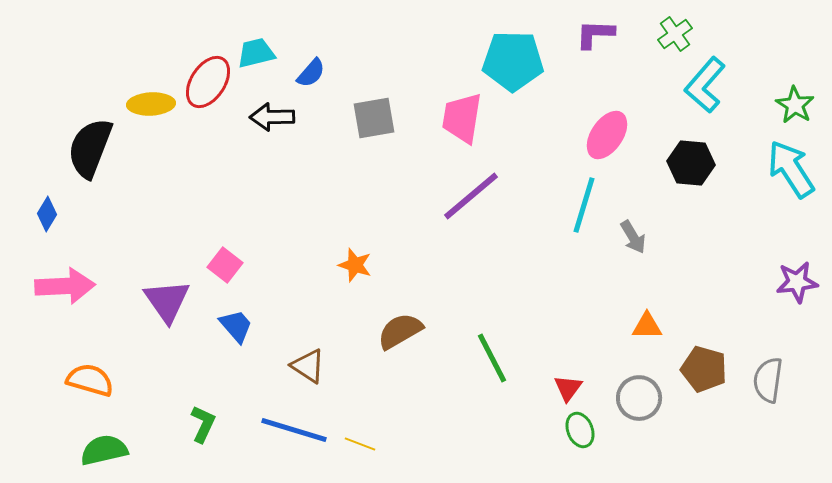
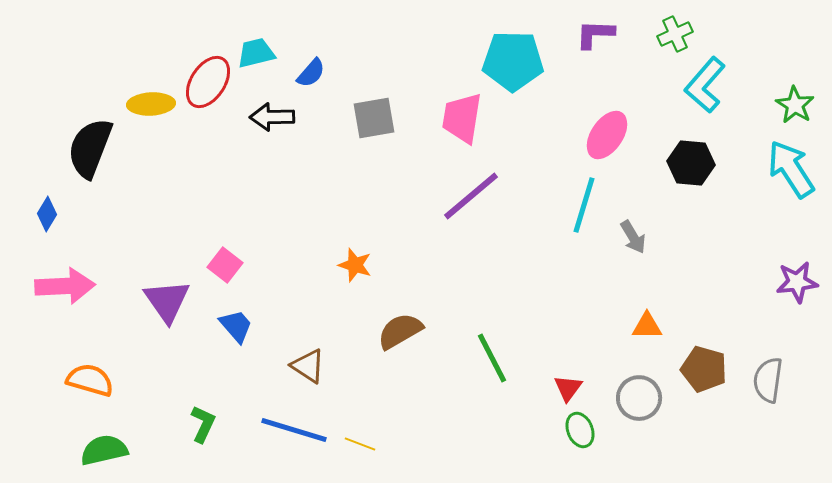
green cross: rotated 12 degrees clockwise
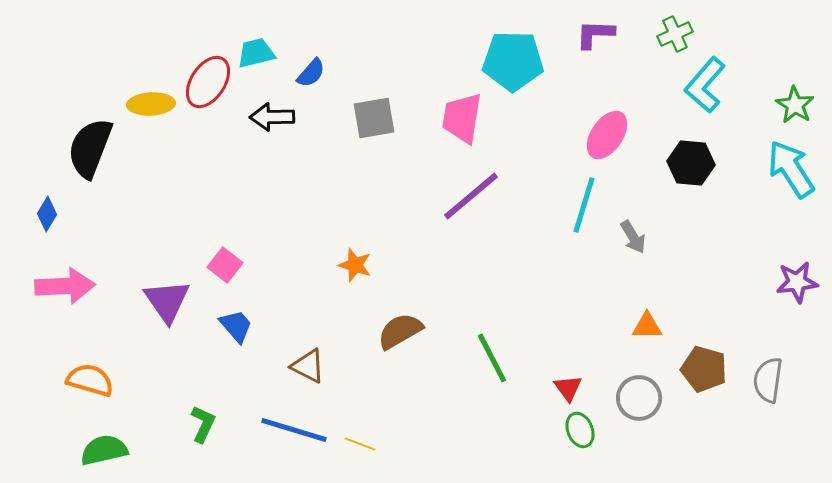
brown triangle: rotated 6 degrees counterclockwise
red triangle: rotated 12 degrees counterclockwise
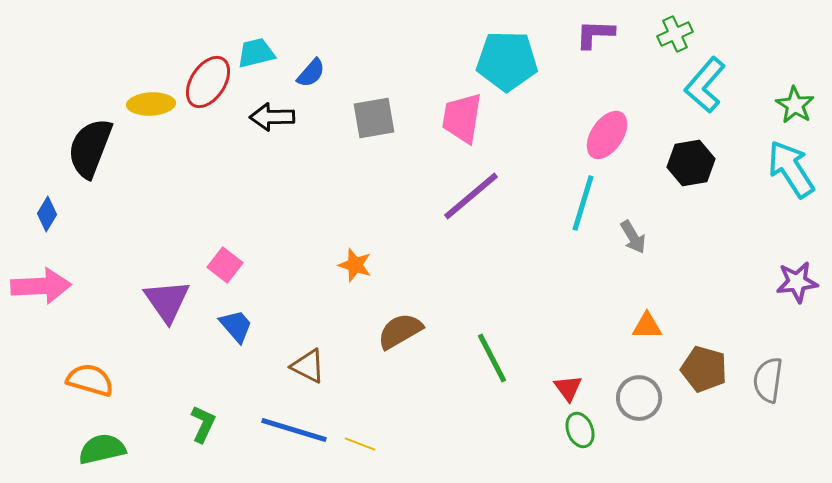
cyan pentagon: moved 6 px left
black hexagon: rotated 15 degrees counterclockwise
cyan line: moved 1 px left, 2 px up
pink arrow: moved 24 px left
green semicircle: moved 2 px left, 1 px up
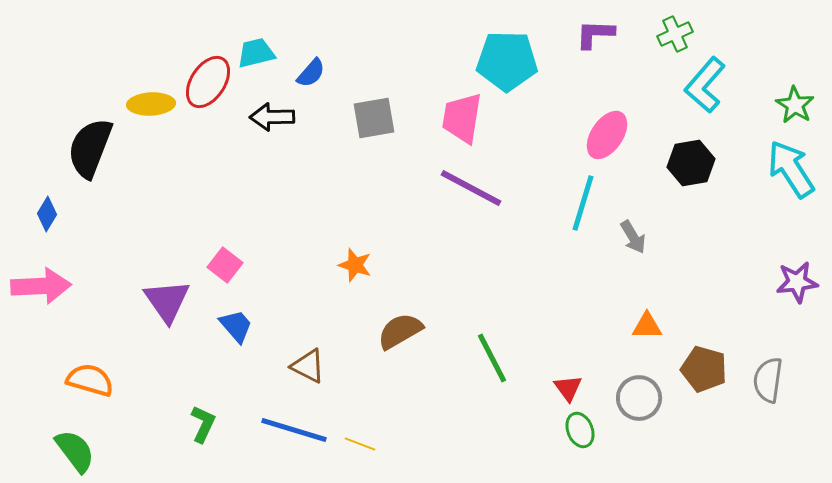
purple line: moved 8 px up; rotated 68 degrees clockwise
green semicircle: moved 27 px left, 2 px down; rotated 66 degrees clockwise
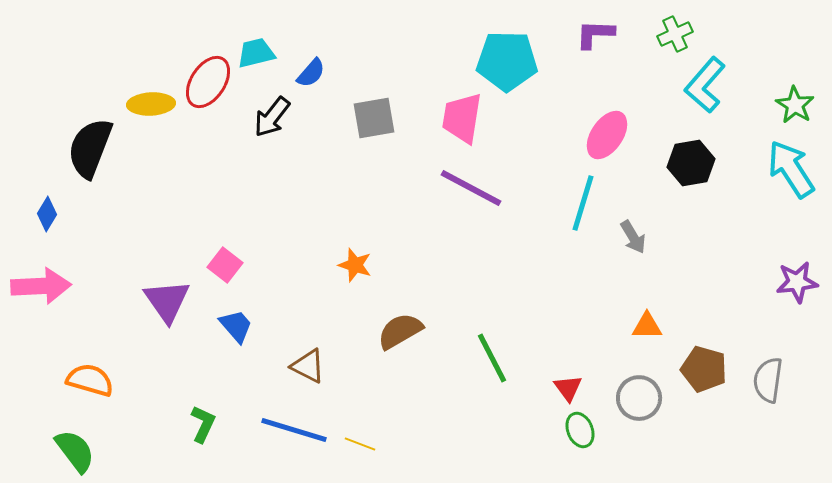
black arrow: rotated 51 degrees counterclockwise
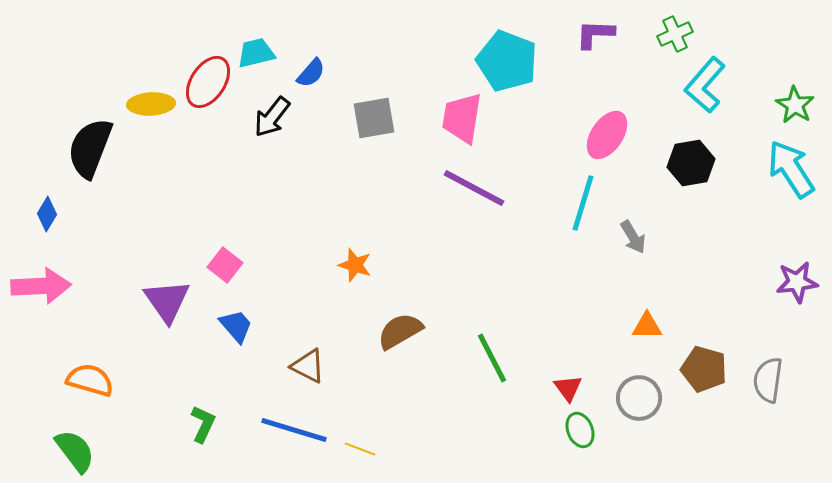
cyan pentagon: rotated 20 degrees clockwise
purple line: moved 3 px right
yellow line: moved 5 px down
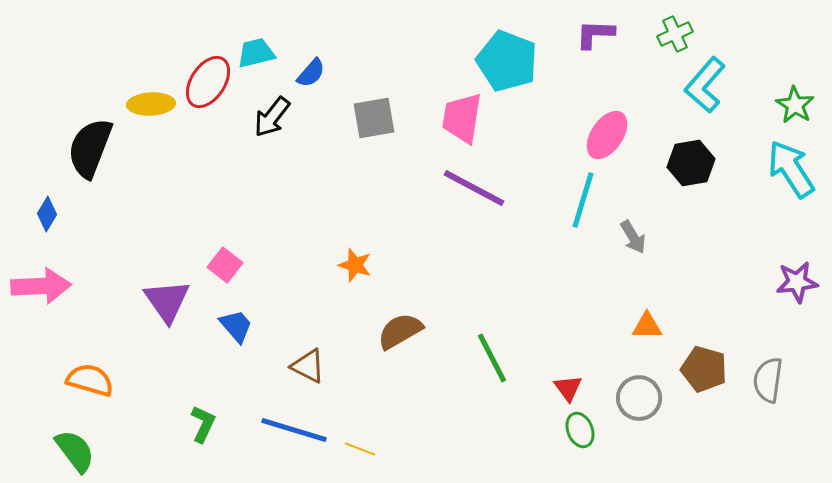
cyan line: moved 3 px up
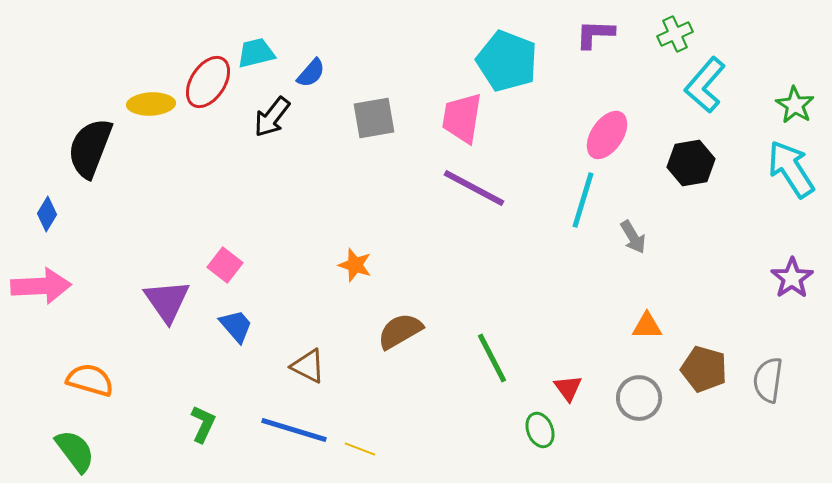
purple star: moved 5 px left, 4 px up; rotated 27 degrees counterclockwise
green ellipse: moved 40 px left
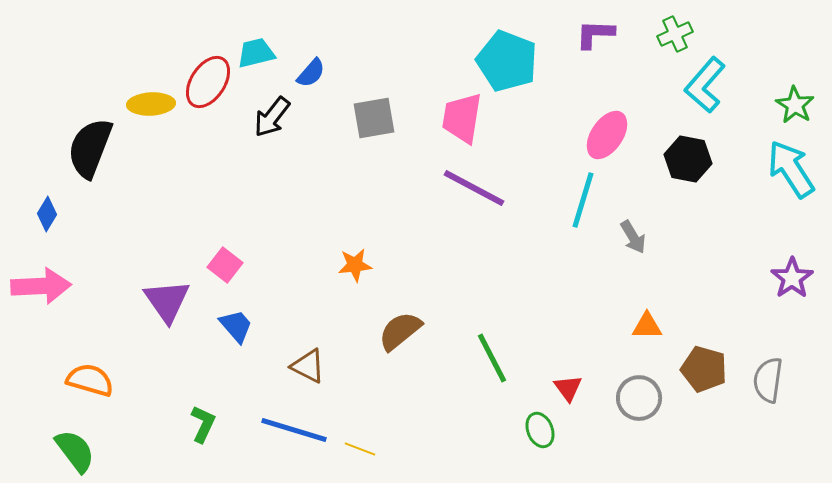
black hexagon: moved 3 px left, 4 px up; rotated 21 degrees clockwise
orange star: rotated 24 degrees counterclockwise
brown semicircle: rotated 9 degrees counterclockwise
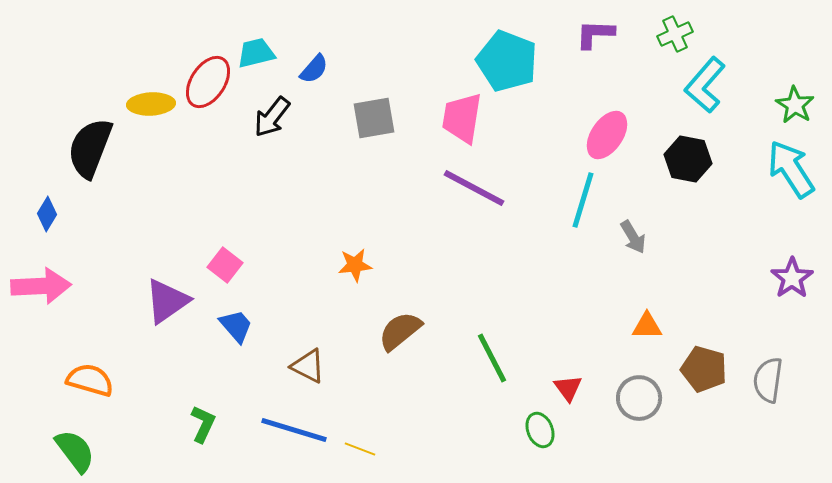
blue semicircle: moved 3 px right, 4 px up
purple triangle: rotated 30 degrees clockwise
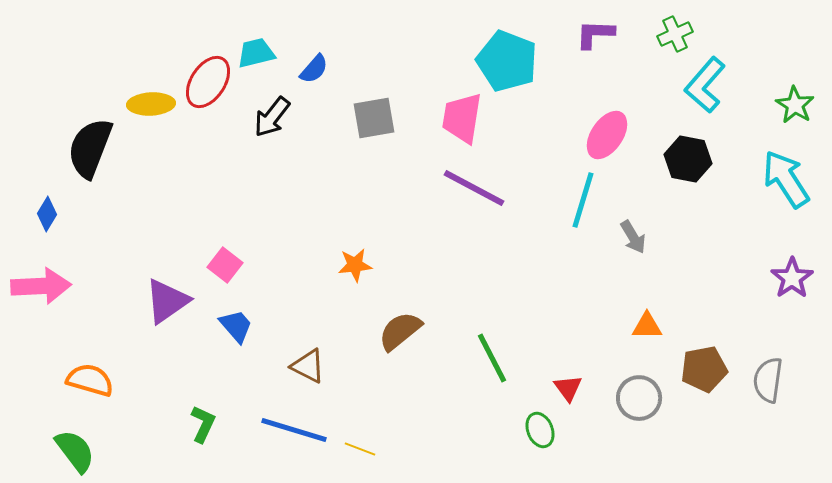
cyan arrow: moved 5 px left, 10 px down
brown pentagon: rotated 27 degrees counterclockwise
